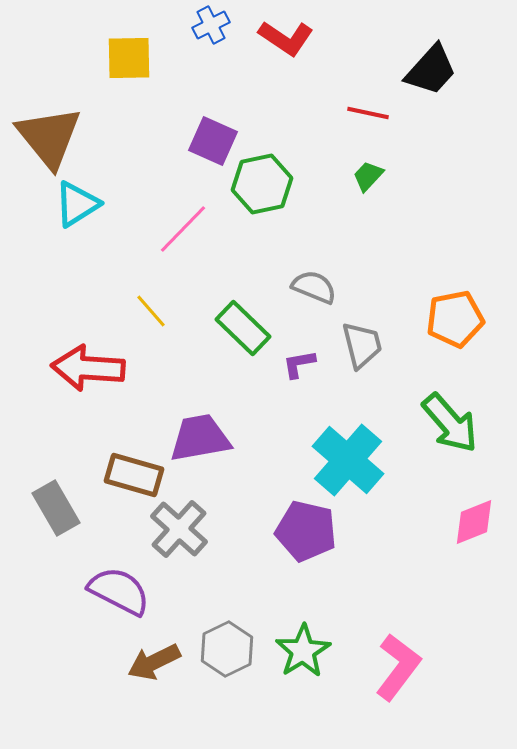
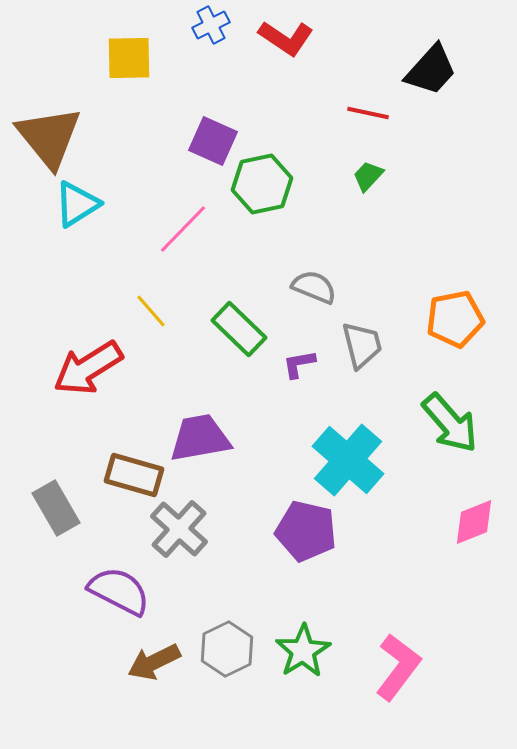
green rectangle: moved 4 px left, 1 px down
red arrow: rotated 36 degrees counterclockwise
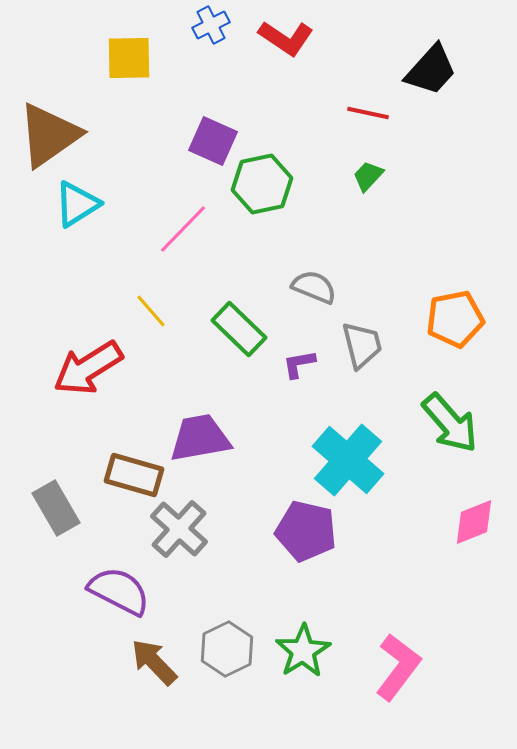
brown triangle: moved 2 px up; rotated 34 degrees clockwise
brown arrow: rotated 72 degrees clockwise
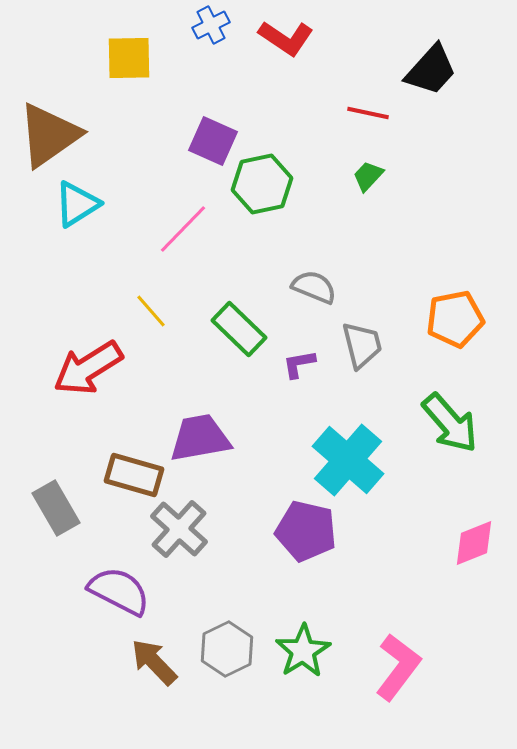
pink diamond: moved 21 px down
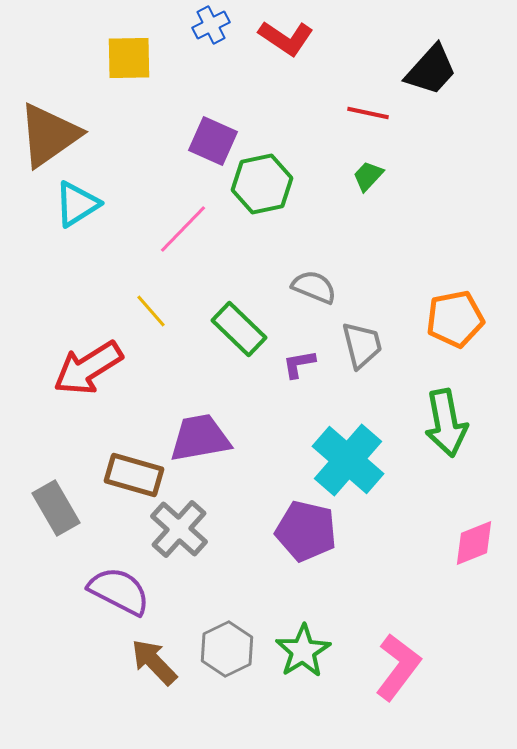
green arrow: moved 4 px left; rotated 30 degrees clockwise
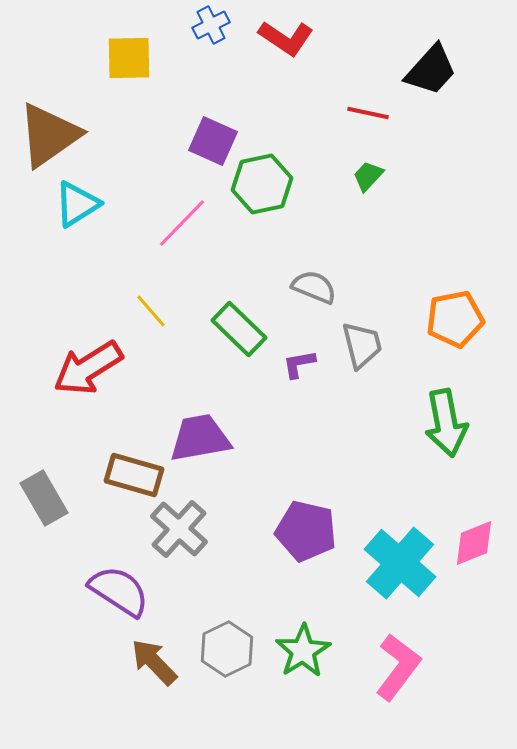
pink line: moved 1 px left, 6 px up
cyan cross: moved 52 px right, 103 px down
gray rectangle: moved 12 px left, 10 px up
purple semicircle: rotated 6 degrees clockwise
